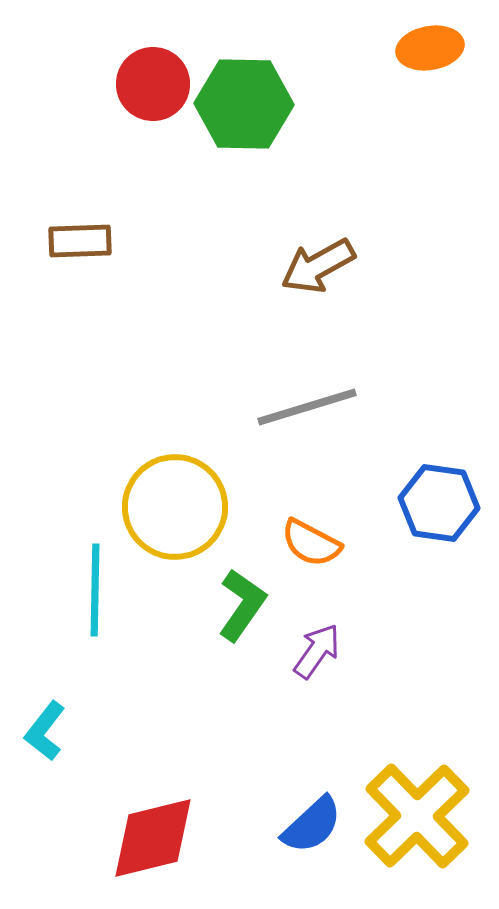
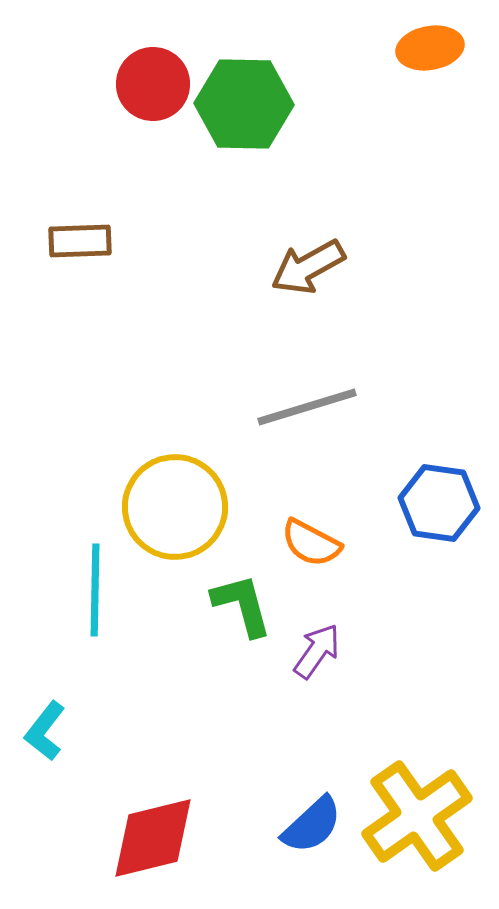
brown arrow: moved 10 px left, 1 px down
green L-shape: rotated 50 degrees counterclockwise
yellow cross: rotated 9 degrees clockwise
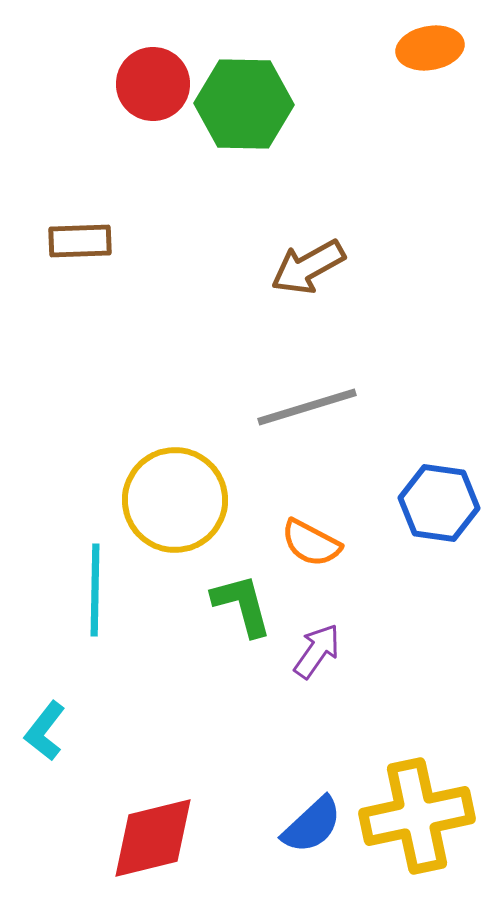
yellow circle: moved 7 px up
yellow cross: rotated 23 degrees clockwise
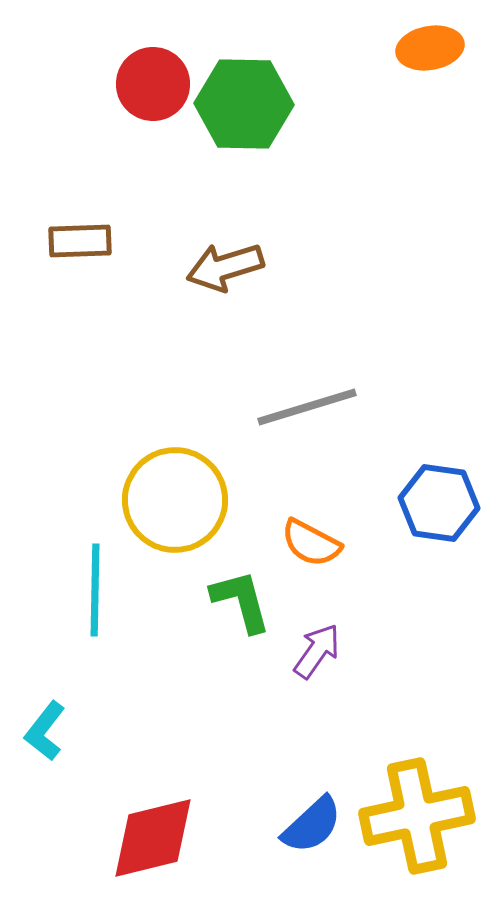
brown arrow: moved 83 px left; rotated 12 degrees clockwise
green L-shape: moved 1 px left, 4 px up
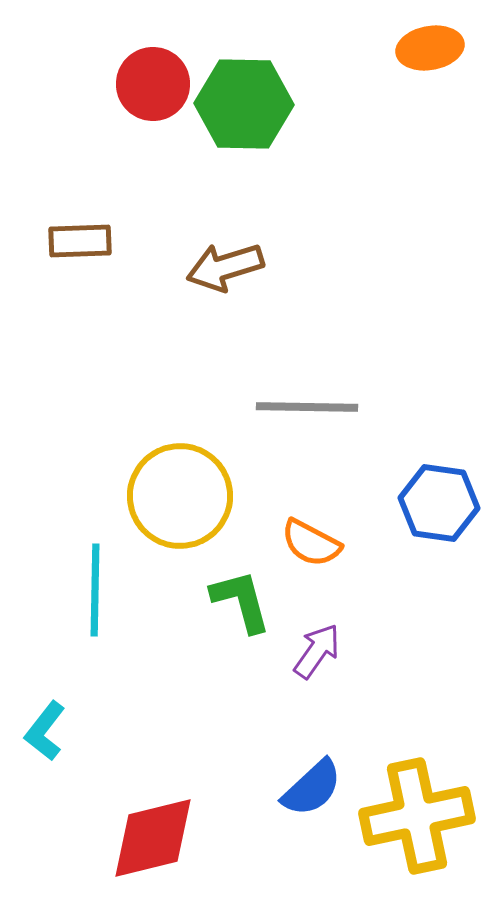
gray line: rotated 18 degrees clockwise
yellow circle: moved 5 px right, 4 px up
blue semicircle: moved 37 px up
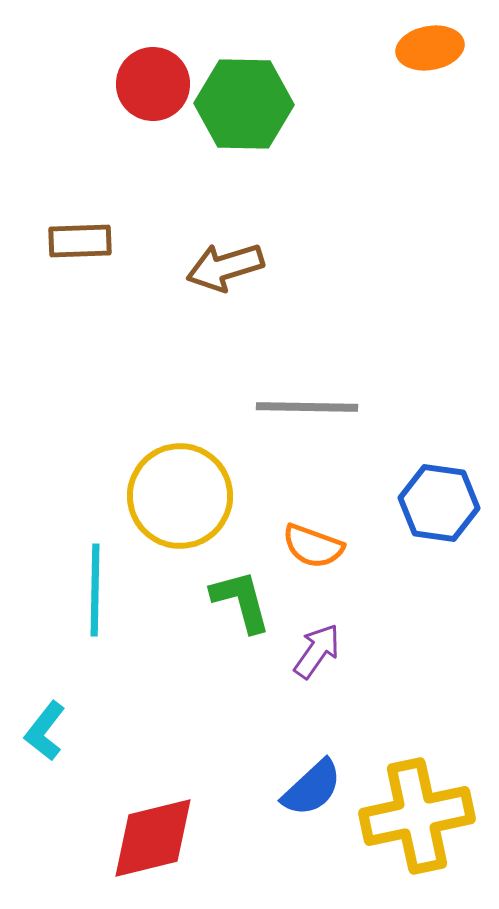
orange semicircle: moved 2 px right, 3 px down; rotated 8 degrees counterclockwise
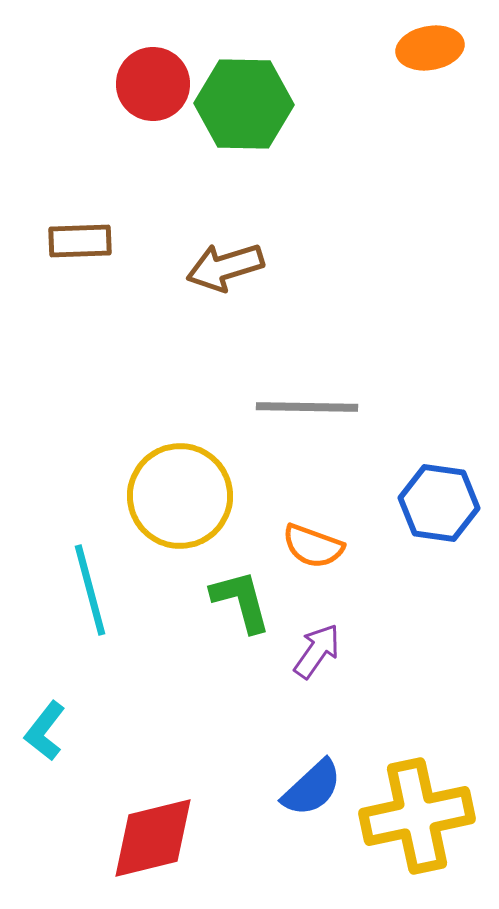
cyan line: moved 5 px left; rotated 16 degrees counterclockwise
